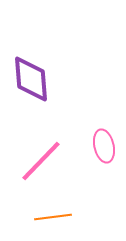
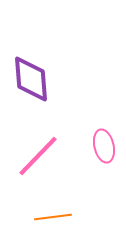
pink line: moved 3 px left, 5 px up
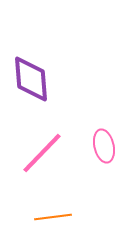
pink line: moved 4 px right, 3 px up
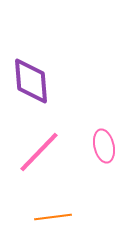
purple diamond: moved 2 px down
pink line: moved 3 px left, 1 px up
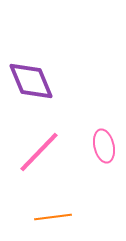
purple diamond: rotated 18 degrees counterclockwise
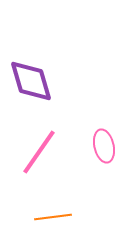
purple diamond: rotated 6 degrees clockwise
pink line: rotated 9 degrees counterclockwise
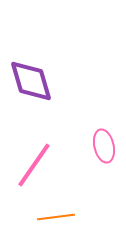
pink line: moved 5 px left, 13 px down
orange line: moved 3 px right
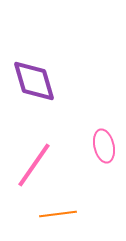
purple diamond: moved 3 px right
orange line: moved 2 px right, 3 px up
